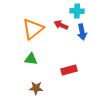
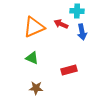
red arrow: moved 1 px up
orange triangle: moved 1 px right, 2 px up; rotated 15 degrees clockwise
green triangle: moved 1 px right, 1 px up; rotated 16 degrees clockwise
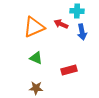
green triangle: moved 4 px right
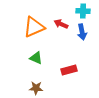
cyan cross: moved 6 px right
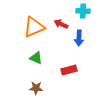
blue arrow: moved 3 px left, 6 px down; rotated 14 degrees clockwise
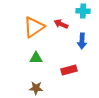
orange triangle: rotated 10 degrees counterclockwise
blue arrow: moved 3 px right, 3 px down
green triangle: rotated 24 degrees counterclockwise
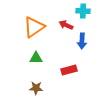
red arrow: moved 5 px right, 1 px down
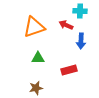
cyan cross: moved 3 px left
orange triangle: rotated 15 degrees clockwise
blue arrow: moved 1 px left
green triangle: moved 2 px right
brown star: rotated 16 degrees counterclockwise
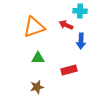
brown star: moved 1 px right, 1 px up
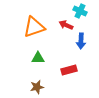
cyan cross: rotated 24 degrees clockwise
